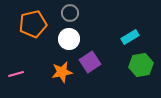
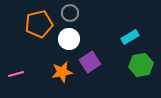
orange pentagon: moved 6 px right
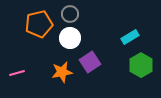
gray circle: moved 1 px down
white circle: moved 1 px right, 1 px up
green hexagon: rotated 20 degrees counterclockwise
pink line: moved 1 px right, 1 px up
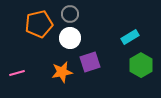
purple square: rotated 15 degrees clockwise
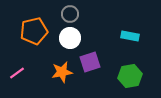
orange pentagon: moved 5 px left, 7 px down
cyan rectangle: moved 1 px up; rotated 42 degrees clockwise
green hexagon: moved 11 px left, 11 px down; rotated 20 degrees clockwise
pink line: rotated 21 degrees counterclockwise
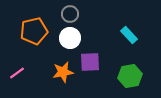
cyan rectangle: moved 1 px left, 1 px up; rotated 36 degrees clockwise
purple square: rotated 15 degrees clockwise
orange star: moved 1 px right
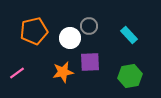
gray circle: moved 19 px right, 12 px down
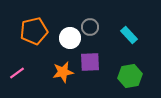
gray circle: moved 1 px right, 1 px down
